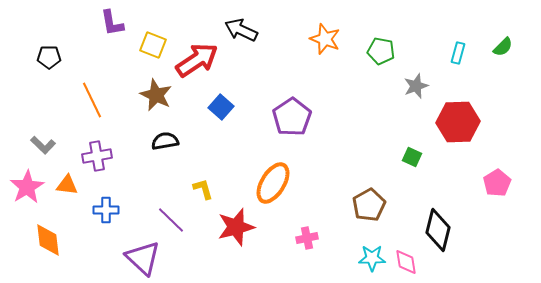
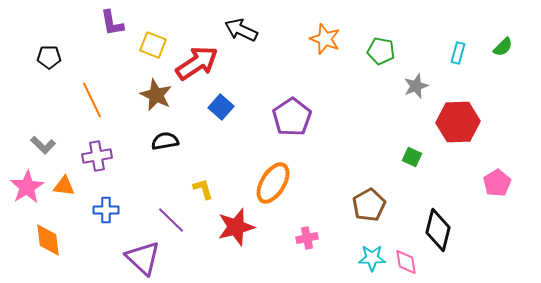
red arrow: moved 3 px down
orange triangle: moved 3 px left, 1 px down
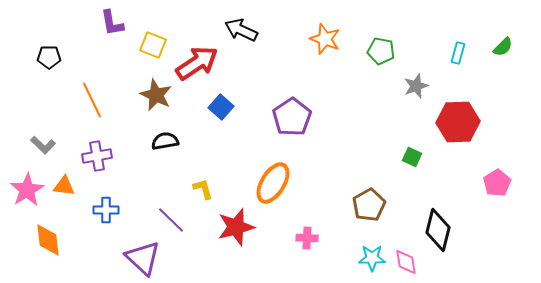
pink star: moved 3 px down
pink cross: rotated 15 degrees clockwise
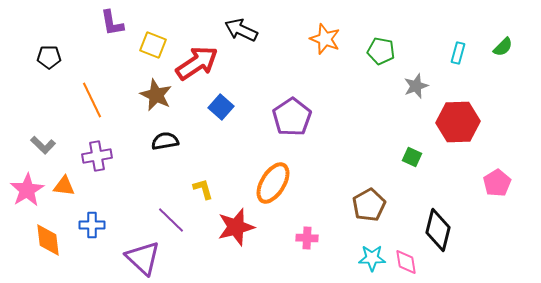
blue cross: moved 14 px left, 15 px down
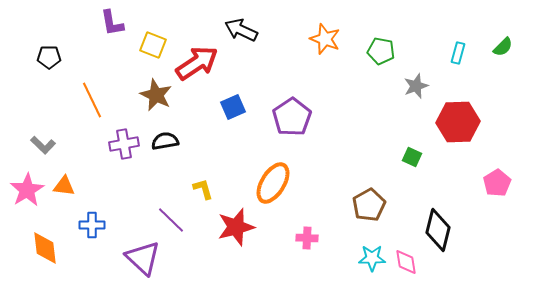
blue square: moved 12 px right; rotated 25 degrees clockwise
purple cross: moved 27 px right, 12 px up
orange diamond: moved 3 px left, 8 px down
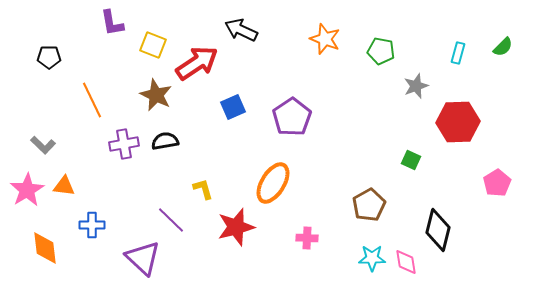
green square: moved 1 px left, 3 px down
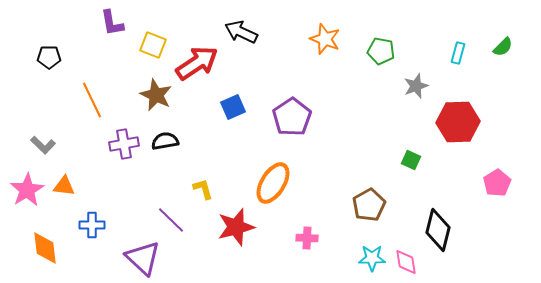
black arrow: moved 2 px down
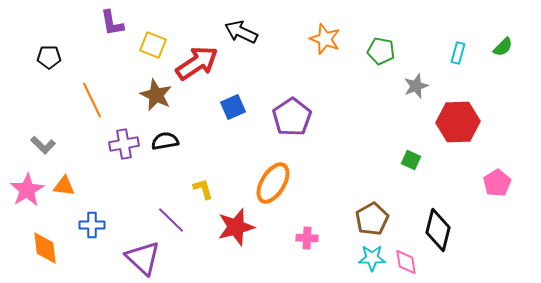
brown pentagon: moved 3 px right, 14 px down
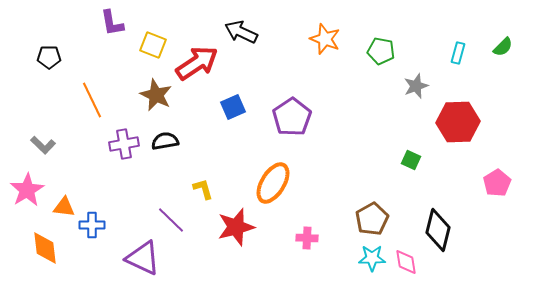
orange triangle: moved 21 px down
purple triangle: rotated 18 degrees counterclockwise
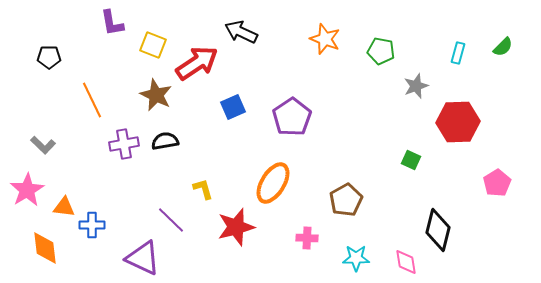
brown pentagon: moved 26 px left, 19 px up
cyan star: moved 16 px left
